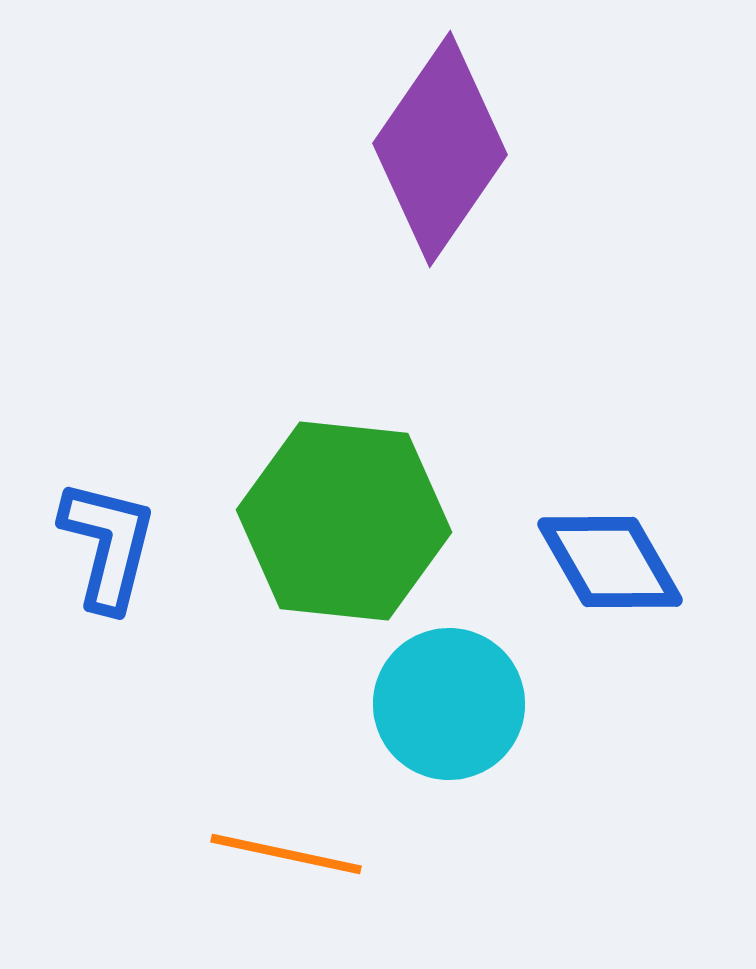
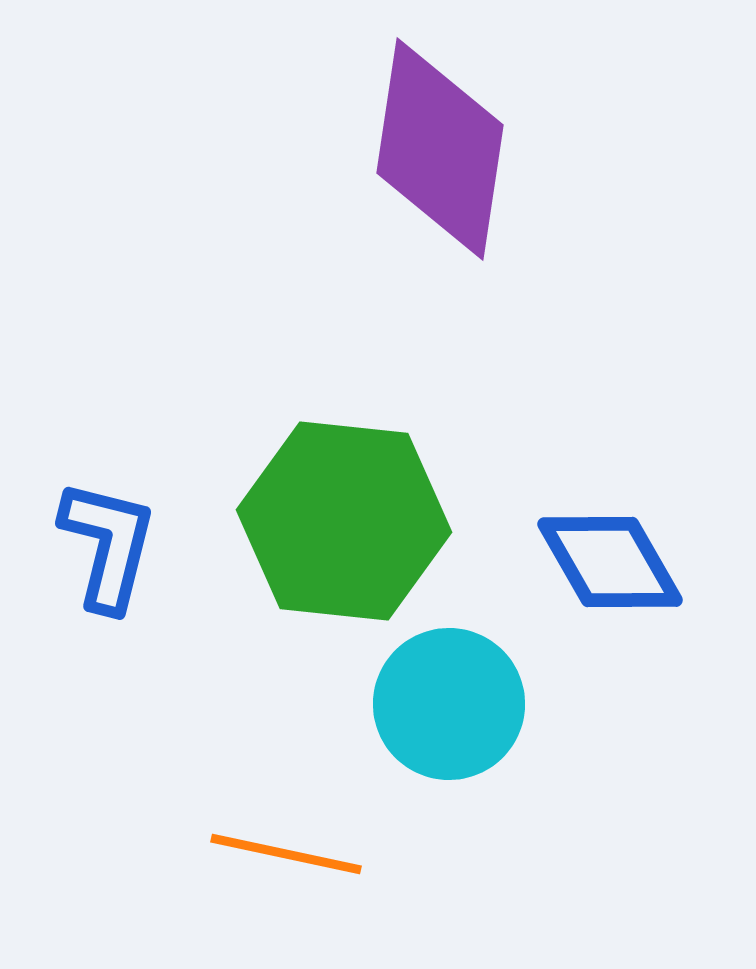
purple diamond: rotated 26 degrees counterclockwise
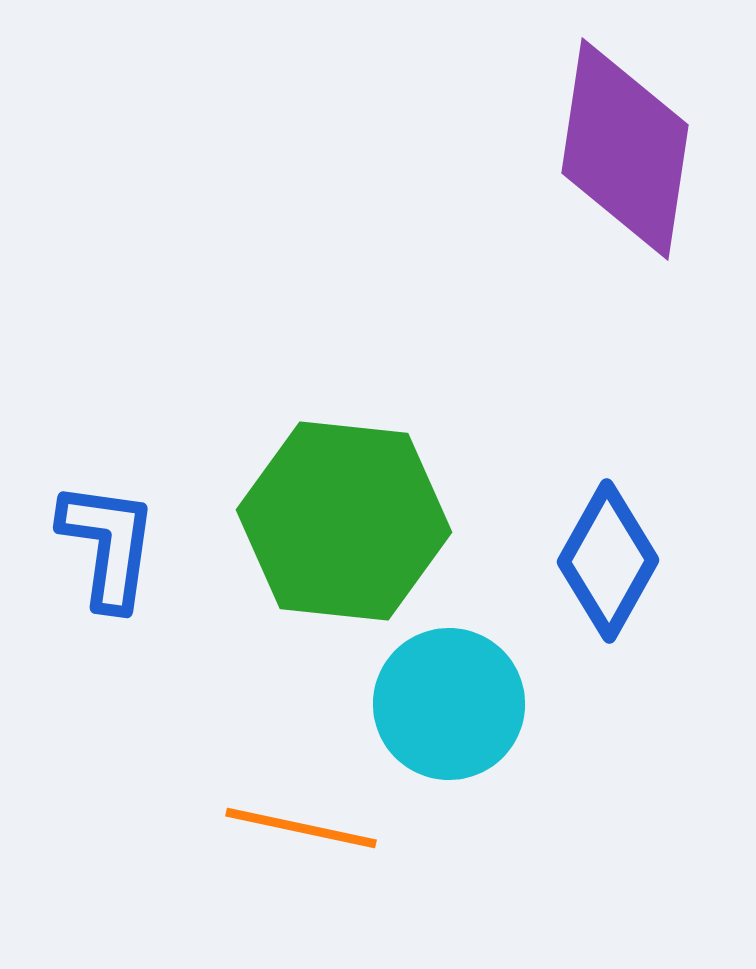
purple diamond: moved 185 px right
blue L-shape: rotated 6 degrees counterclockwise
blue diamond: moved 2 px left, 1 px up; rotated 59 degrees clockwise
orange line: moved 15 px right, 26 px up
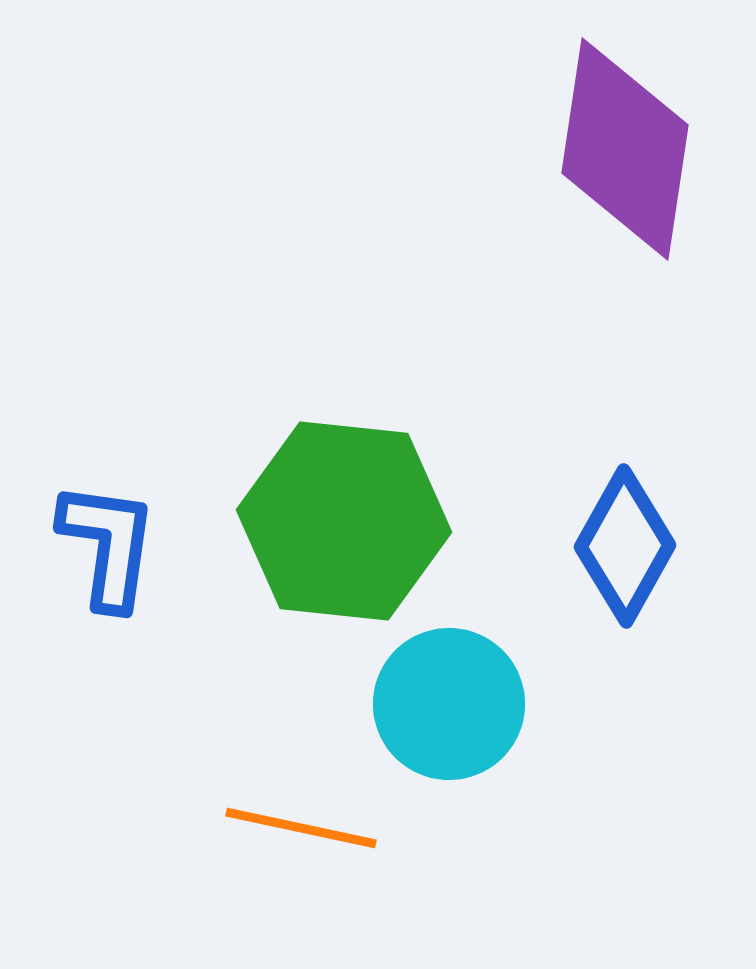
blue diamond: moved 17 px right, 15 px up
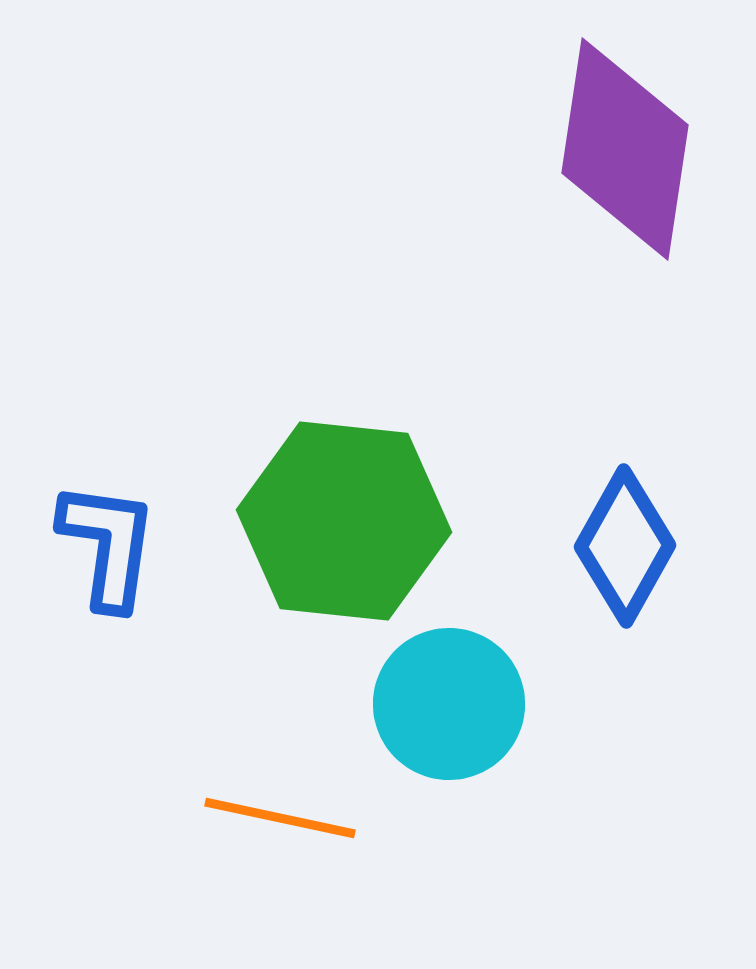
orange line: moved 21 px left, 10 px up
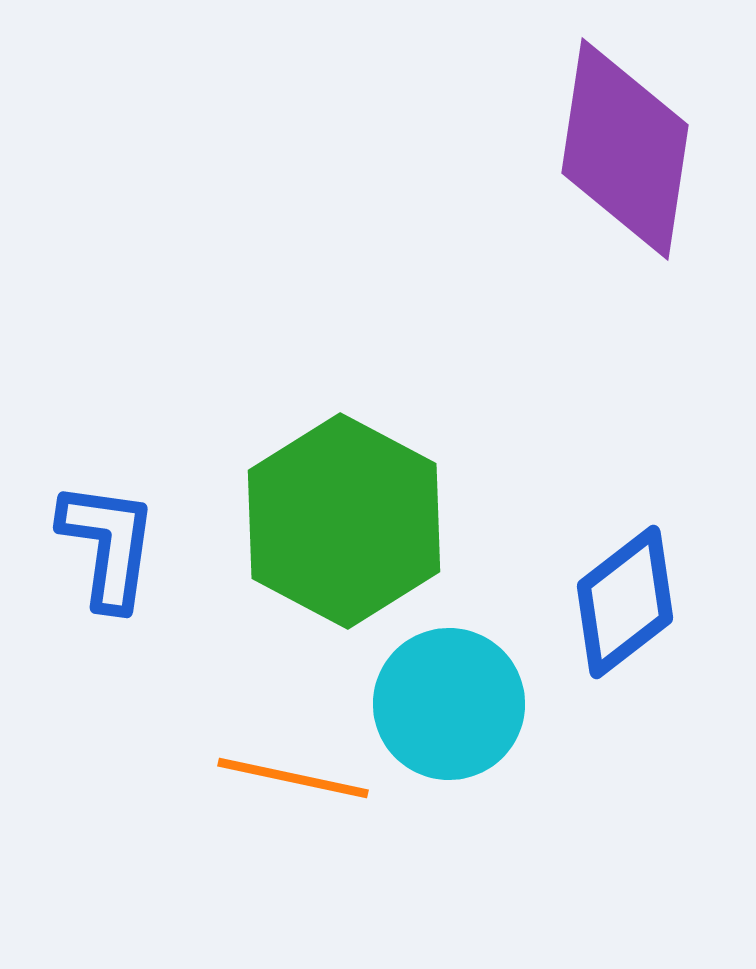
green hexagon: rotated 22 degrees clockwise
blue diamond: moved 56 px down; rotated 23 degrees clockwise
orange line: moved 13 px right, 40 px up
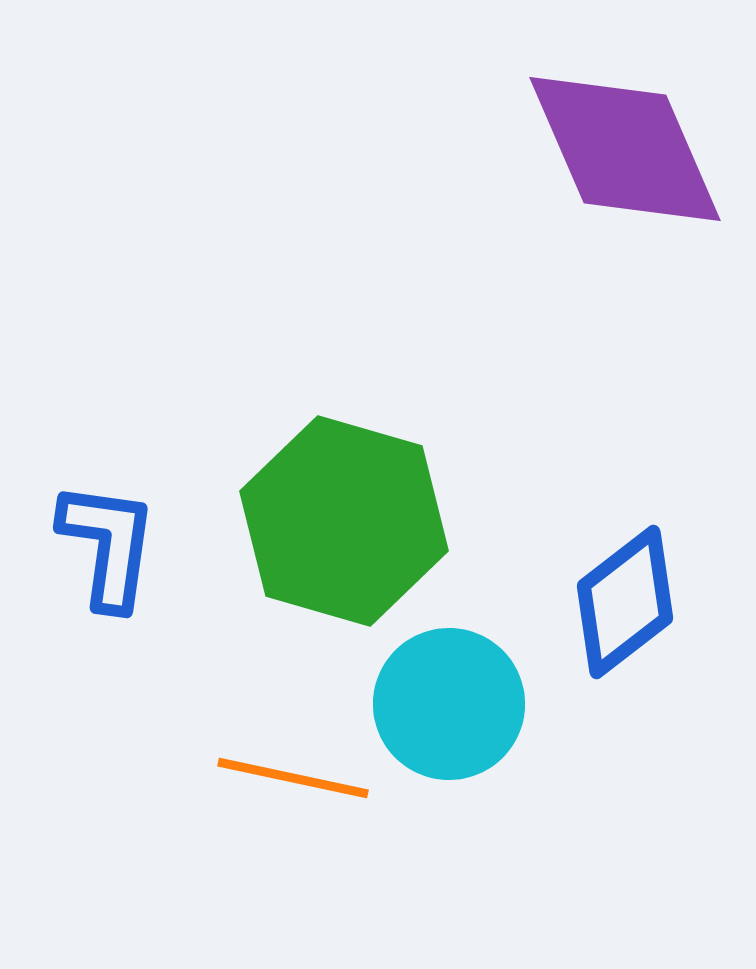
purple diamond: rotated 32 degrees counterclockwise
green hexagon: rotated 12 degrees counterclockwise
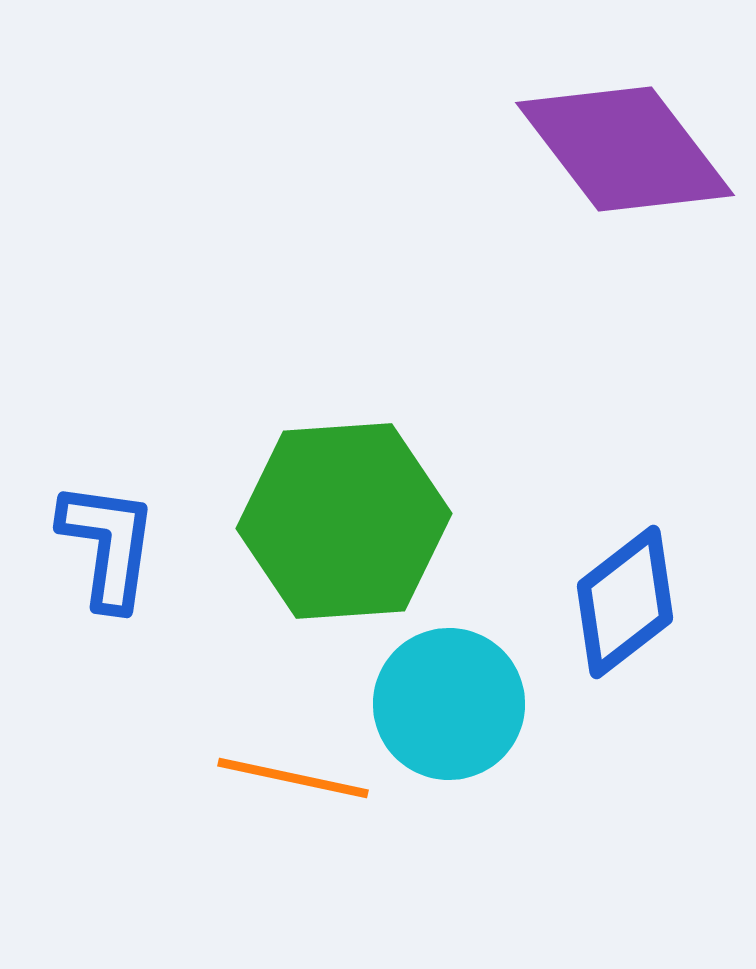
purple diamond: rotated 14 degrees counterclockwise
green hexagon: rotated 20 degrees counterclockwise
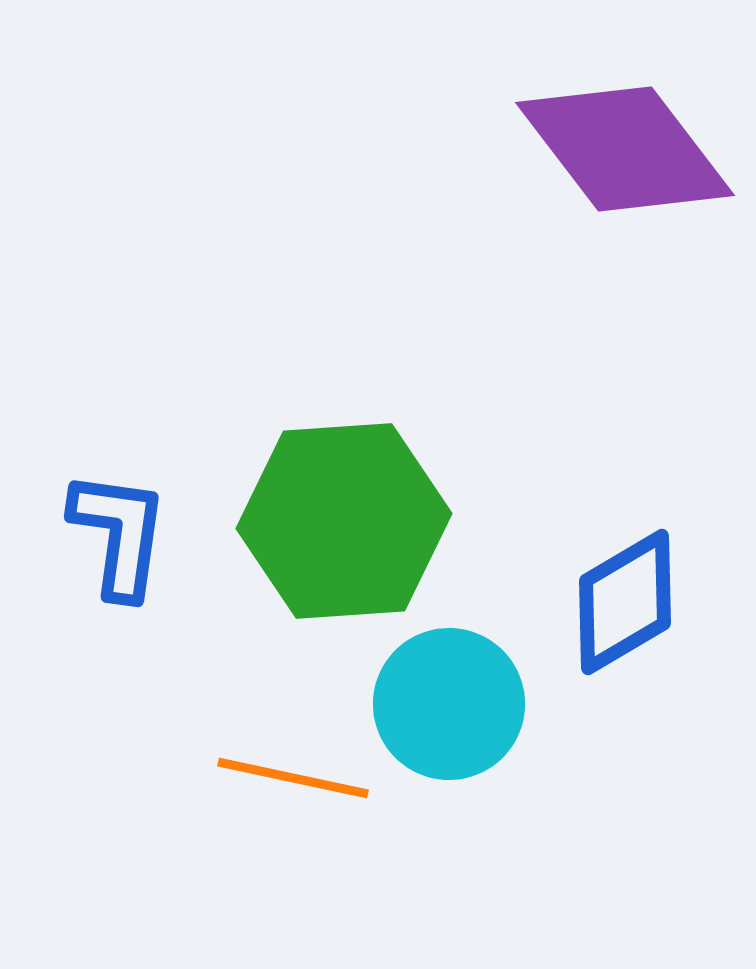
blue L-shape: moved 11 px right, 11 px up
blue diamond: rotated 7 degrees clockwise
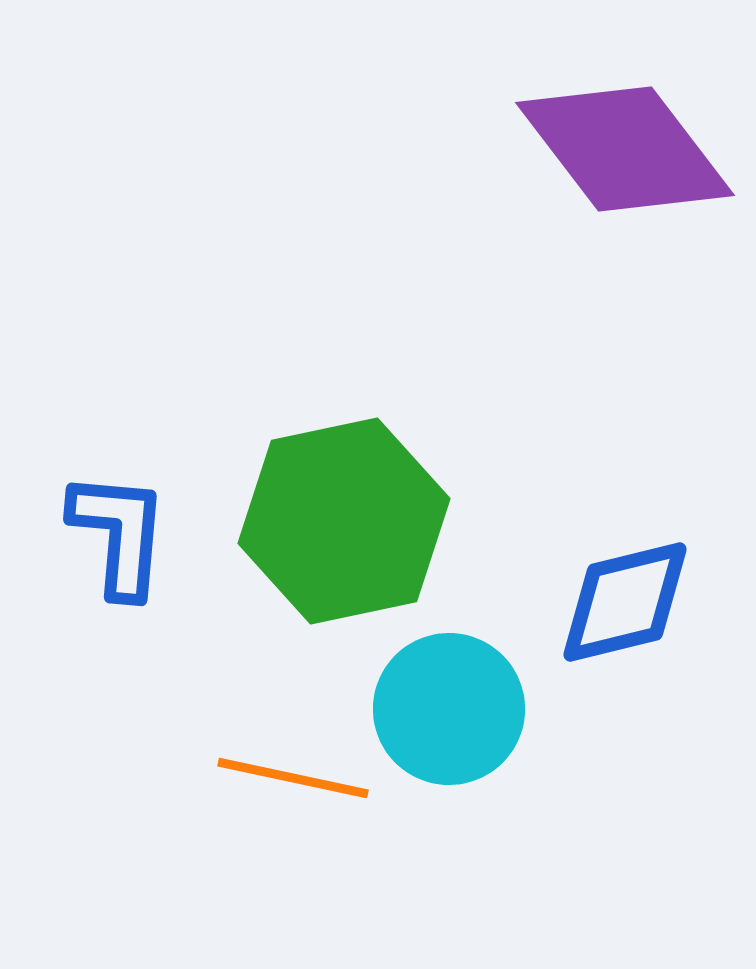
green hexagon: rotated 8 degrees counterclockwise
blue L-shape: rotated 3 degrees counterclockwise
blue diamond: rotated 17 degrees clockwise
cyan circle: moved 5 px down
